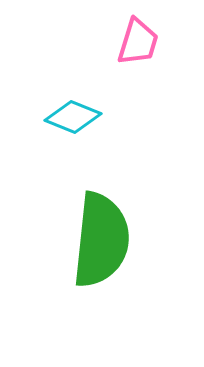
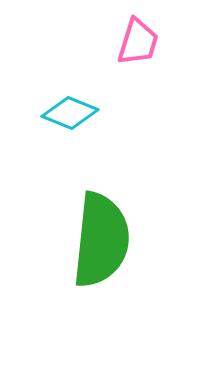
cyan diamond: moved 3 px left, 4 px up
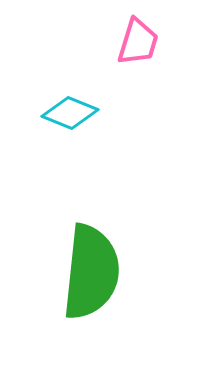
green semicircle: moved 10 px left, 32 px down
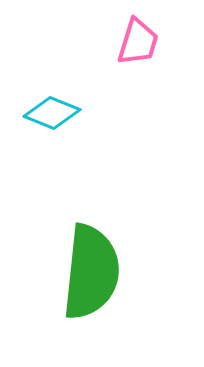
cyan diamond: moved 18 px left
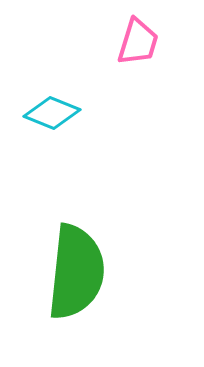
green semicircle: moved 15 px left
